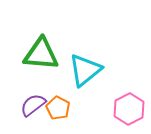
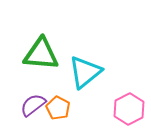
cyan triangle: moved 2 px down
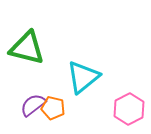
green triangle: moved 14 px left, 6 px up; rotated 9 degrees clockwise
cyan triangle: moved 2 px left, 5 px down
orange pentagon: moved 5 px left; rotated 15 degrees counterclockwise
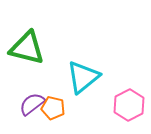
purple semicircle: moved 1 px left, 1 px up
pink hexagon: moved 4 px up
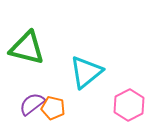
cyan triangle: moved 3 px right, 5 px up
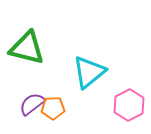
cyan triangle: moved 3 px right
orange pentagon: rotated 15 degrees counterclockwise
